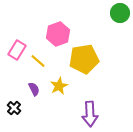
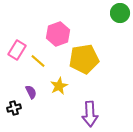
purple semicircle: moved 3 px left, 3 px down
black cross: rotated 32 degrees clockwise
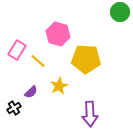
green circle: moved 1 px up
pink hexagon: rotated 25 degrees counterclockwise
yellow pentagon: moved 2 px right; rotated 12 degrees clockwise
purple semicircle: rotated 72 degrees clockwise
black cross: rotated 16 degrees counterclockwise
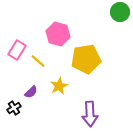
yellow pentagon: rotated 12 degrees counterclockwise
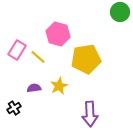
yellow line: moved 4 px up
purple semicircle: moved 3 px right, 4 px up; rotated 144 degrees counterclockwise
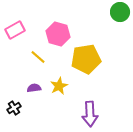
pink rectangle: moved 2 px left, 20 px up; rotated 30 degrees clockwise
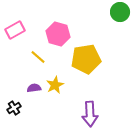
yellow star: moved 4 px left, 1 px up
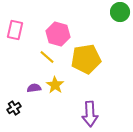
pink rectangle: rotated 48 degrees counterclockwise
yellow line: moved 9 px right
yellow star: rotated 12 degrees counterclockwise
